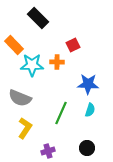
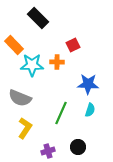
black circle: moved 9 px left, 1 px up
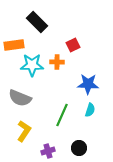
black rectangle: moved 1 px left, 4 px down
orange rectangle: rotated 54 degrees counterclockwise
green line: moved 1 px right, 2 px down
yellow L-shape: moved 1 px left, 3 px down
black circle: moved 1 px right, 1 px down
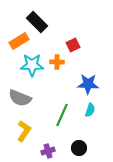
orange rectangle: moved 5 px right, 4 px up; rotated 24 degrees counterclockwise
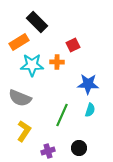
orange rectangle: moved 1 px down
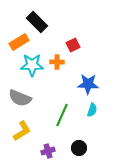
cyan semicircle: moved 2 px right
yellow L-shape: moved 2 px left; rotated 25 degrees clockwise
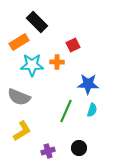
gray semicircle: moved 1 px left, 1 px up
green line: moved 4 px right, 4 px up
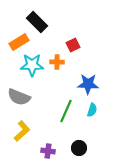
yellow L-shape: rotated 10 degrees counterclockwise
purple cross: rotated 24 degrees clockwise
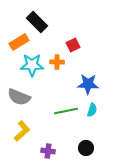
green line: rotated 55 degrees clockwise
black circle: moved 7 px right
